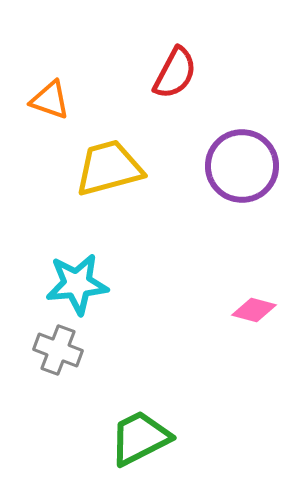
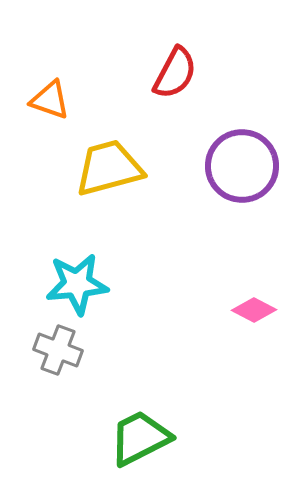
pink diamond: rotated 12 degrees clockwise
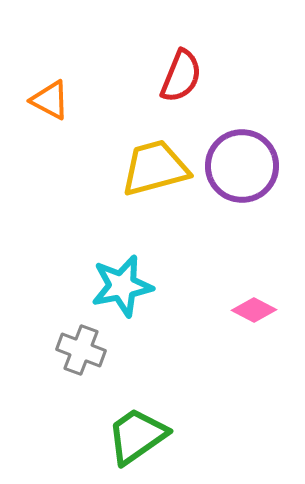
red semicircle: moved 6 px right, 3 px down; rotated 6 degrees counterclockwise
orange triangle: rotated 9 degrees clockwise
yellow trapezoid: moved 46 px right
cyan star: moved 45 px right, 2 px down; rotated 6 degrees counterclockwise
gray cross: moved 23 px right
green trapezoid: moved 3 px left, 2 px up; rotated 8 degrees counterclockwise
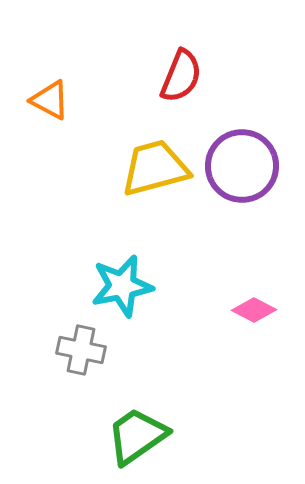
gray cross: rotated 9 degrees counterclockwise
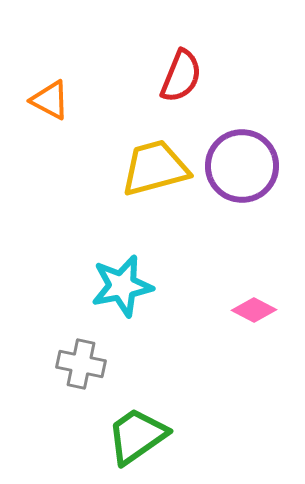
gray cross: moved 14 px down
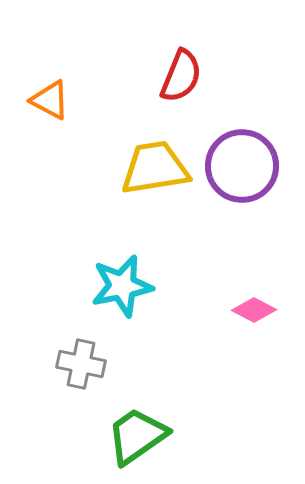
yellow trapezoid: rotated 6 degrees clockwise
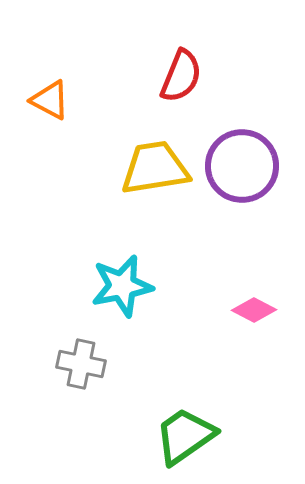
green trapezoid: moved 48 px right
